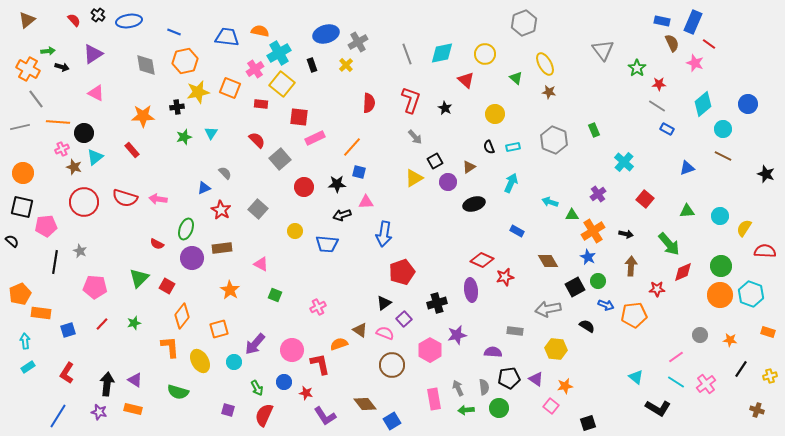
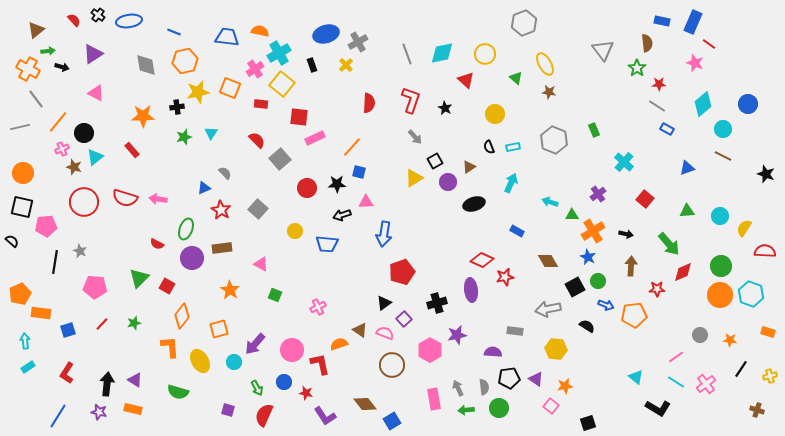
brown triangle at (27, 20): moved 9 px right, 10 px down
brown semicircle at (672, 43): moved 25 px left; rotated 18 degrees clockwise
orange line at (58, 122): rotated 55 degrees counterclockwise
red circle at (304, 187): moved 3 px right, 1 px down
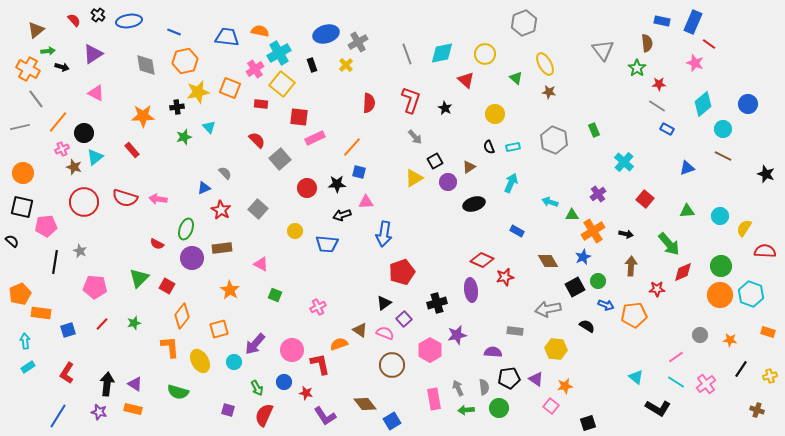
cyan triangle at (211, 133): moved 2 px left, 6 px up; rotated 16 degrees counterclockwise
blue star at (588, 257): moved 5 px left; rotated 21 degrees clockwise
purple triangle at (135, 380): moved 4 px down
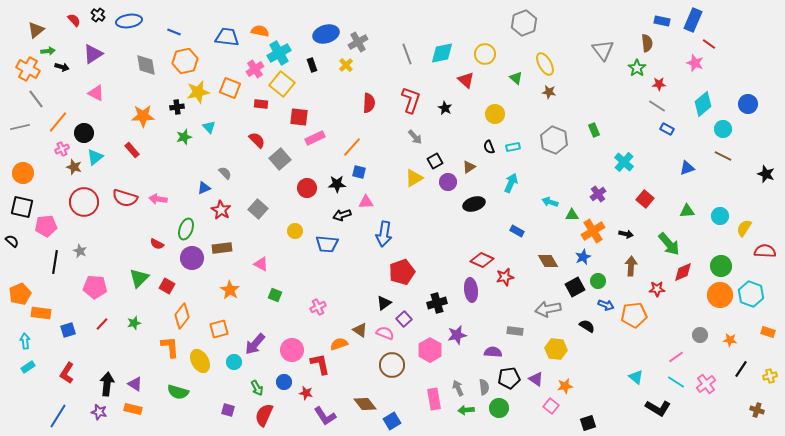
blue rectangle at (693, 22): moved 2 px up
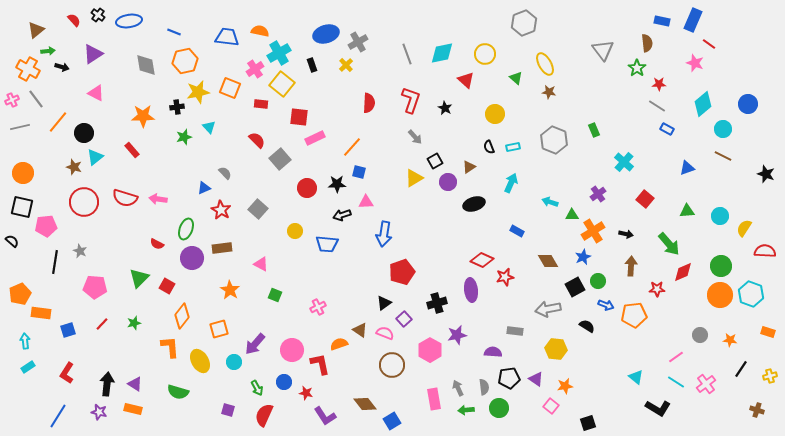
pink cross at (62, 149): moved 50 px left, 49 px up
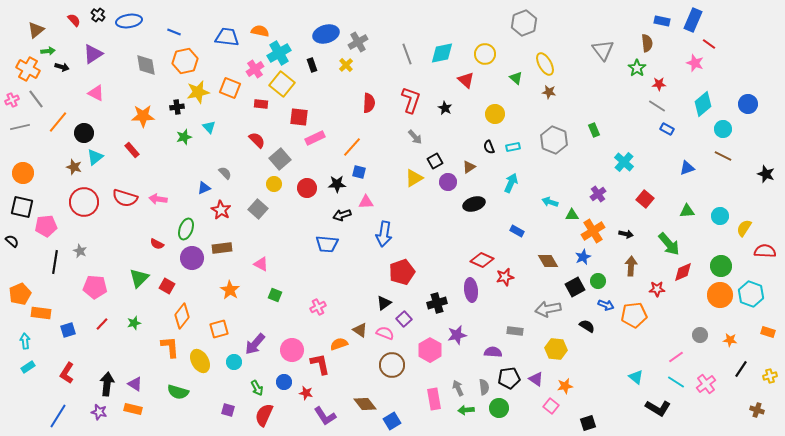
yellow circle at (295, 231): moved 21 px left, 47 px up
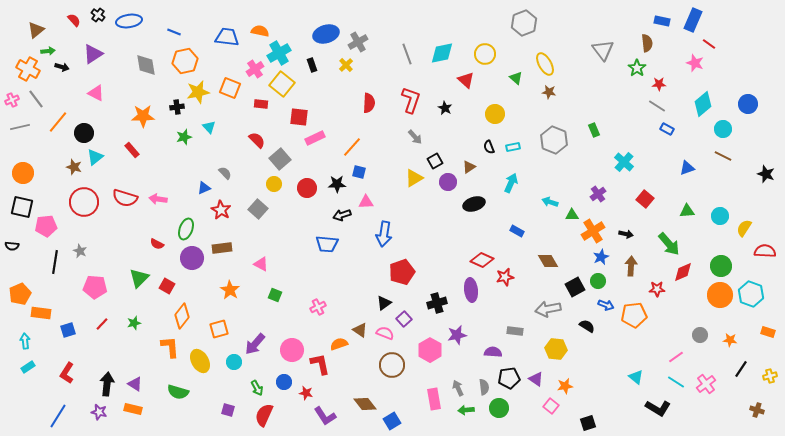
black semicircle at (12, 241): moved 5 px down; rotated 144 degrees clockwise
blue star at (583, 257): moved 18 px right
